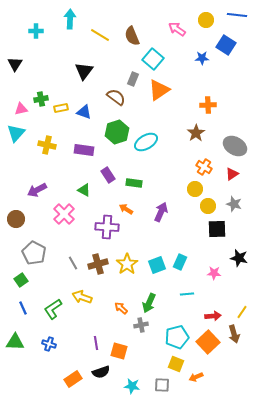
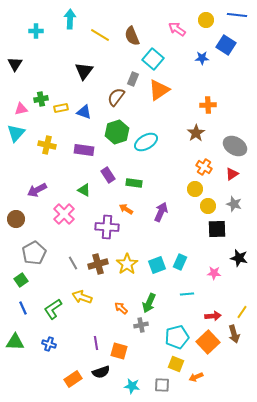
brown semicircle at (116, 97): rotated 90 degrees counterclockwise
gray pentagon at (34, 253): rotated 15 degrees clockwise
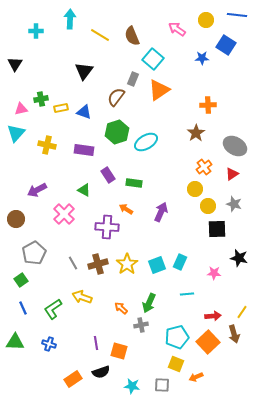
orange cross at (204, 167): rotated 21 degrees clockwise
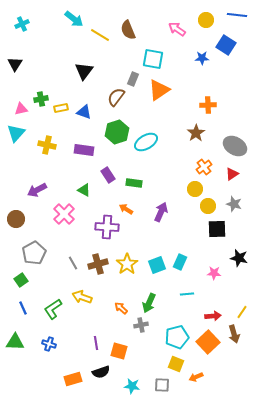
cyan arrow at (70, 19): moved 4 px right; rotated 126 degrees clockwise
cyan cross at (36, 31): moved 14 px left, 7 px up; rotated 24 degrees counterclockwise
brown semicircle at (132, 36): moved 4 px left, 6 px up
cyan square at (153, 59): rotated 30 degrees counterclockwise
orange rectangle at (73, 379): rotated 18 degrees clockwise
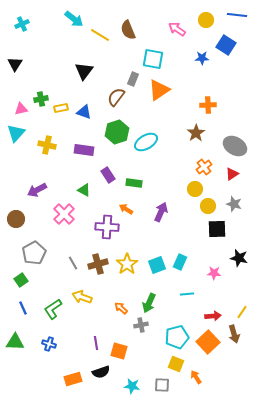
orange arrow at (196, 377): rotated 80 degrees clockwise
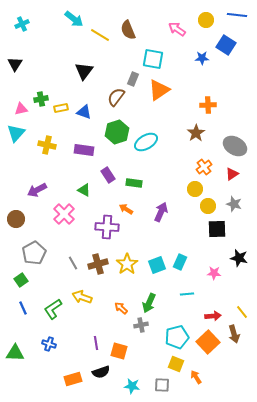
yellow line at (242, 312): rotated 72 degrees counterclockwise
green triangle at (15, 342): moved 11 px down
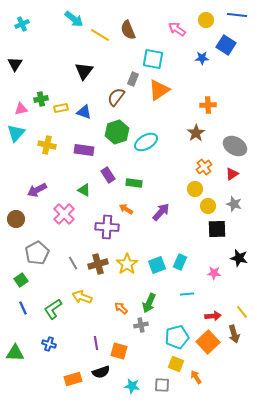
purple arrow at (161, 212): rotated 18 degrees clockwise
gray pentagon at (34, 253): moved 3 px right
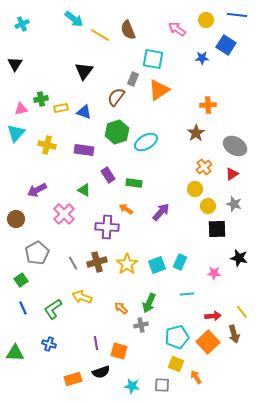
brown cross at (98, 264): moved 1 px left, 2 px up
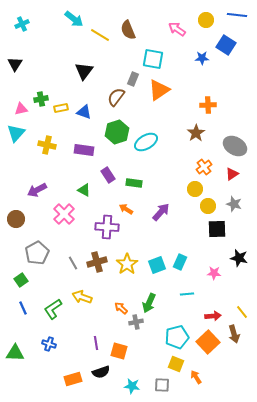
gray cross at (141, 325): moved 5 px left, 3 px up
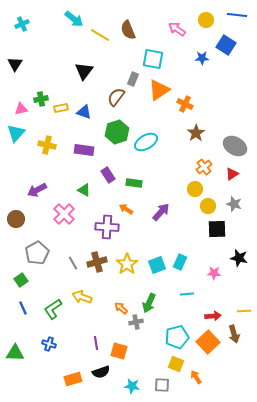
orange cross at (208, 105): moved 23 px left, 1 px up; rotated 28 degrees clockwise
yellow line at (242, 312): moved 2 px right, 1 px up; rotated 56 degrees counterclockwise
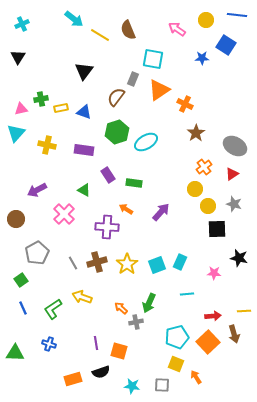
black triangle at (15, 64): moved 3 px right, 7 px up
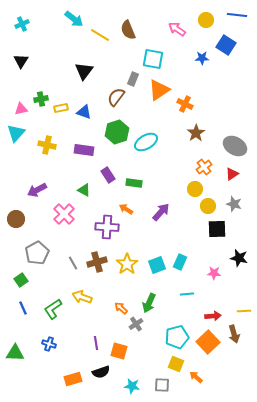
black triangle at (18, 57): moved 3 px right, 4 px down
gray cross at (136, 322): moved 2 px down; rotated 24 degrees counterclockwise
orange arrow at (196, 377): rotated 16 degrees counterclockwise
